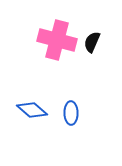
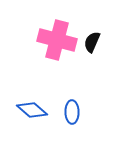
blue ellipse: moved 1 px right, 1 px up
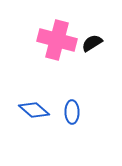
black semicircle: moved 1 px down; rotated 35 degrees clockwise
blue diamond: moved 2 px right
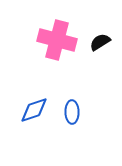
black semicircle: moved 8 px right, 1 px up
blue diamond: rotated 60 degrees counterclockwise
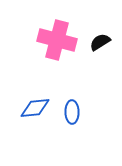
blue diamond: moved 1 px right, 2 px up; rotated 12 degrees clockwise
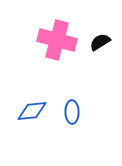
blue diamond: moved 3 px left, 3 px down
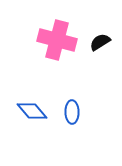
blue diamond: rotated 56 degrees clockwise
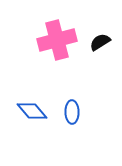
pink cross: rotated 30 degrees counterclockwise
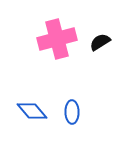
pink cross: moved 1 px up
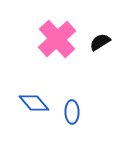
pink cross: rotated 27 degrees counterclockwise
blue diamond: moved 2 px right, 8 px up
